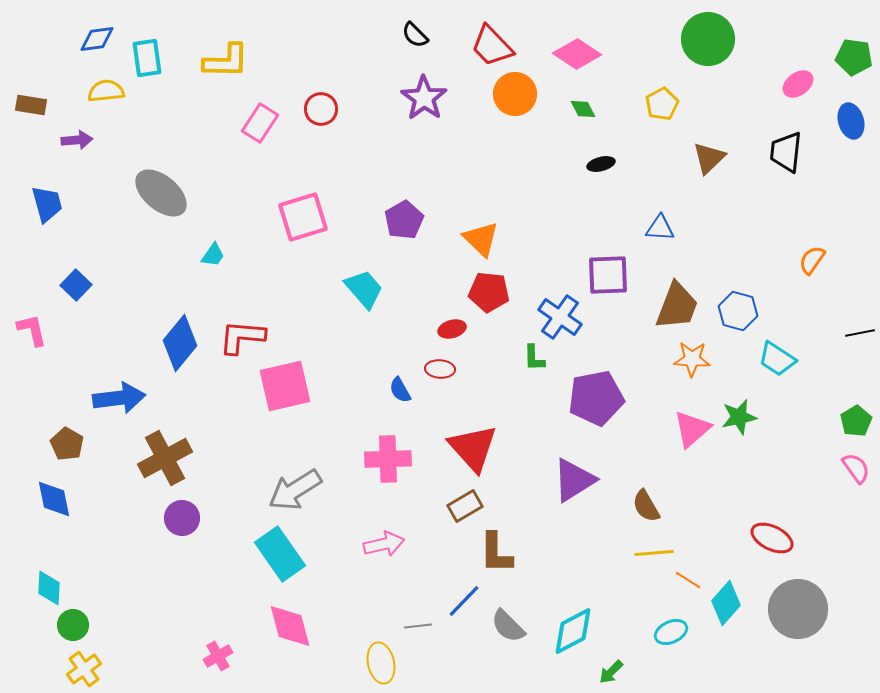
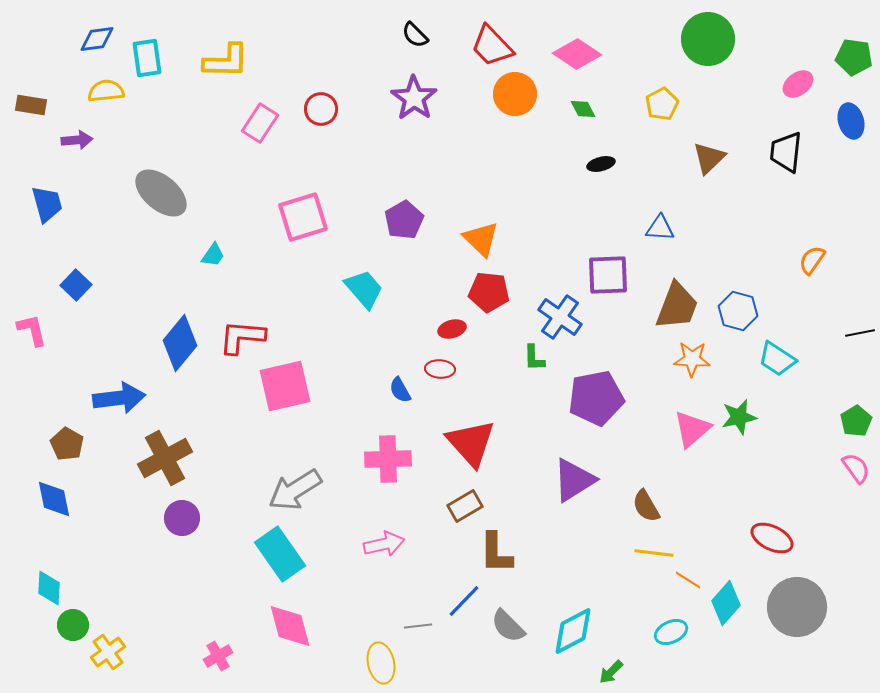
purple star at (424, 98): moved 10 px left
red triangle at (473, 448): moved 2 px left, 5 px up
yellow line at (654, 553): rotated 12 degrees clockwise
gray circle at (798, 609): moved 1 px left, 2 px up
yellow cross at (84, 669): moved 24 px right, 17 px up
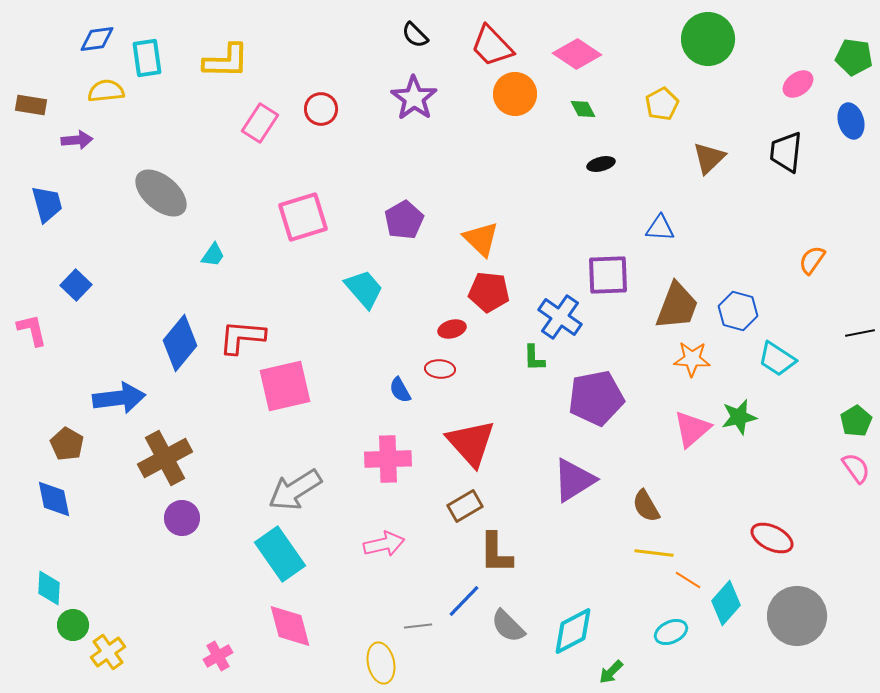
gray circle at (797, 607): moved 9 px down
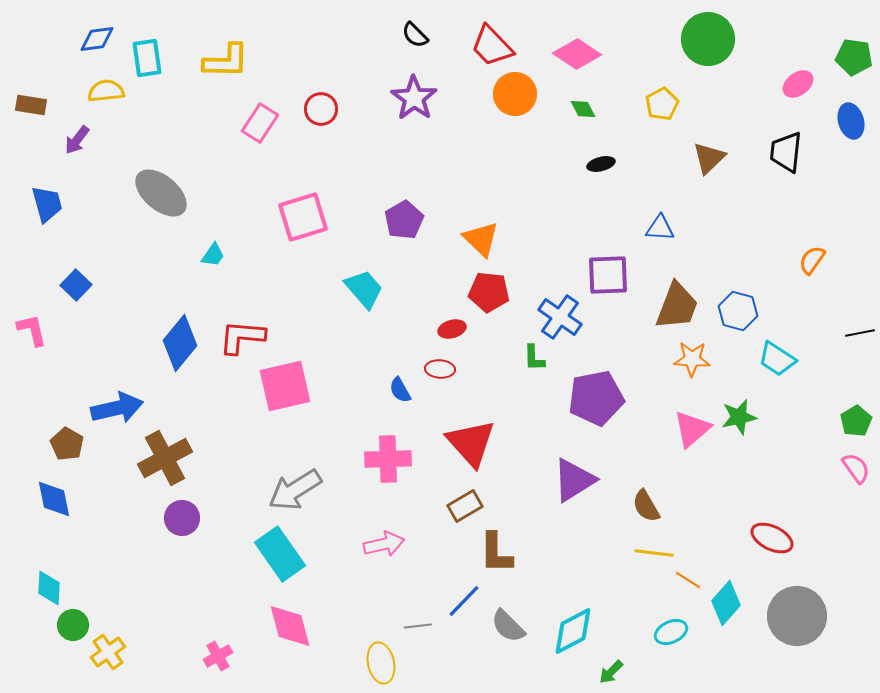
purple arrow at (77, 140): rotated 132 degrees clockwise
blue arrow at (119, 398): moved 2 px left, 10 px down; rotated 6 degrees counterclockwise
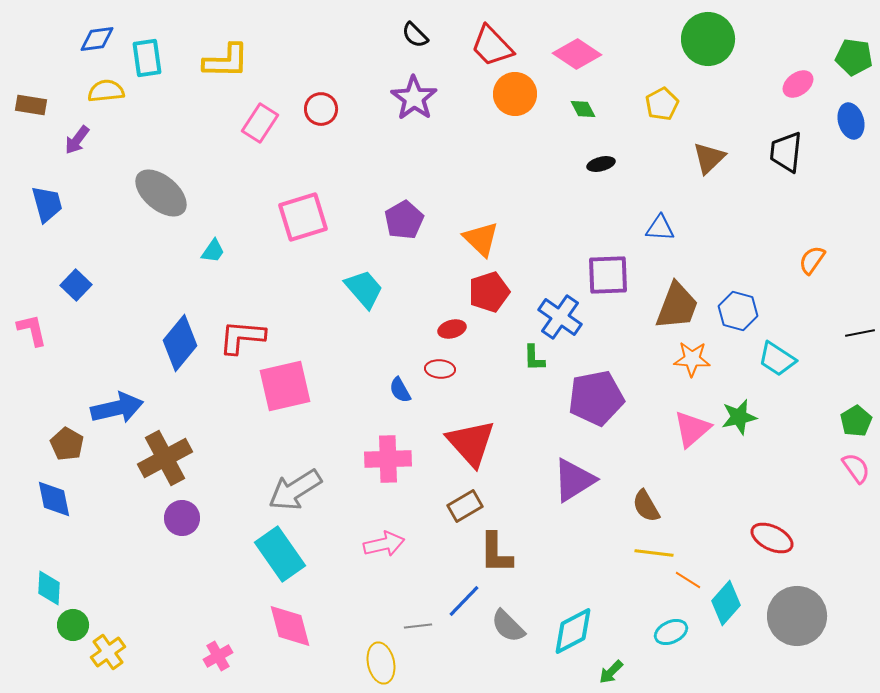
cyan trapezoid at (213, 255): moved 4 px up
red pentagon at (489, 292): rotated 24 degrees counterclockwise
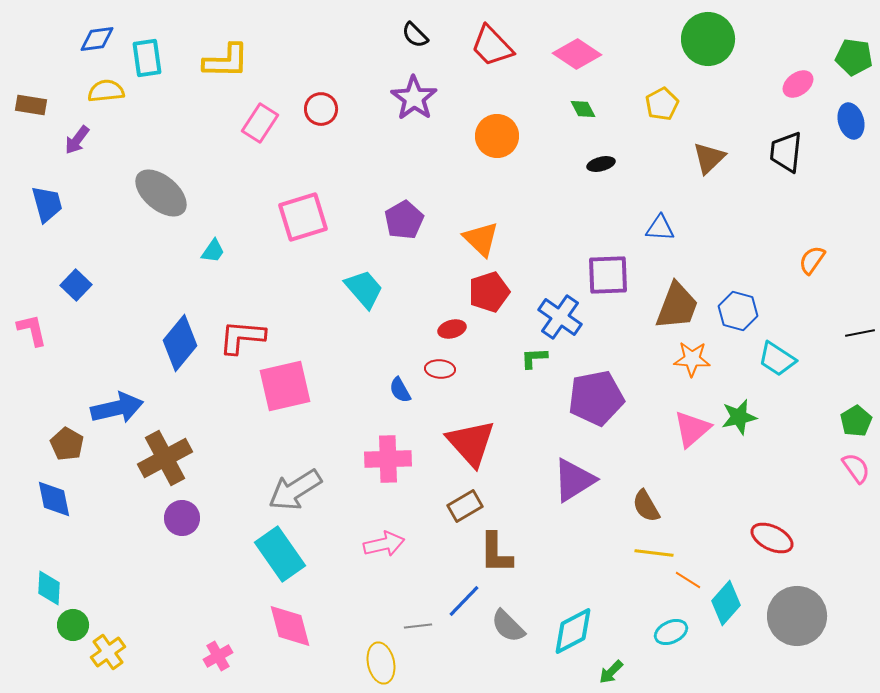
orange circle at (515, 94): moved 18 px left, 42 px down
green L-shape at (534, 358): rotated 88 degrees clockwise
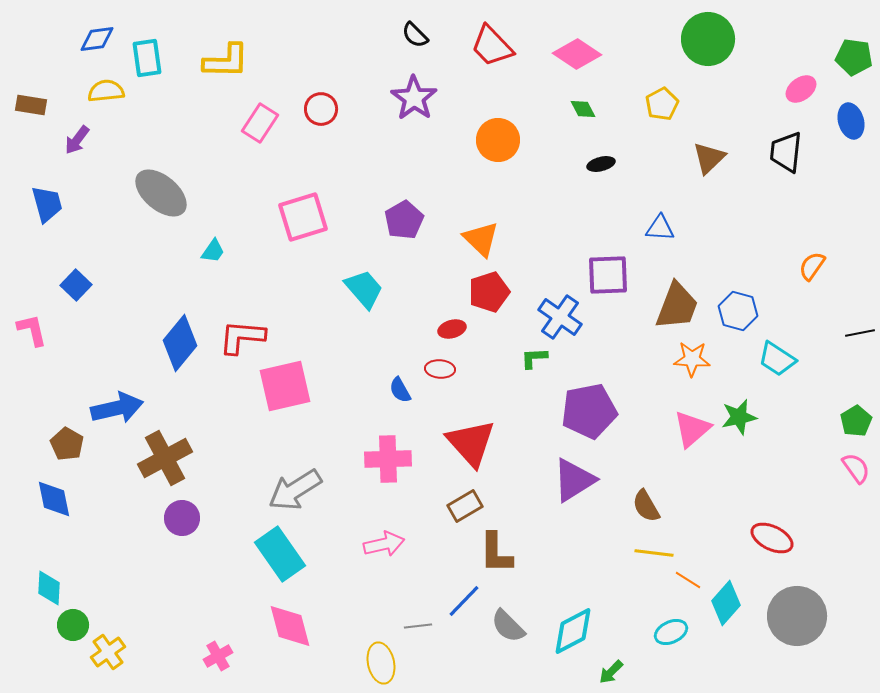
pink ellipse at (798, 84): moved 3 px right, 5 px down
orange circle at (497, 136): moved 1 px right, 4 px down
orange semicircle at (812, 260): moved 6 px down
purple pentagon at (596, 398): moved 7 px left, 13 px down
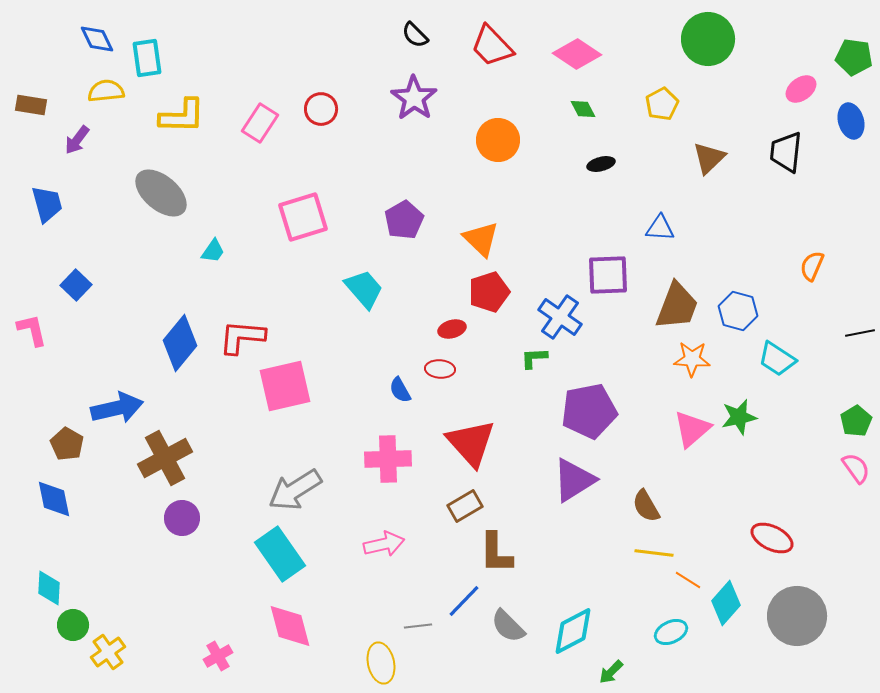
blue diamond at (97, 39): rotated 72 degrees clockwise
yellow L-shape at (226, 61): moved 44 px left, 55 px down
orange semicircle at (812, 266): rotated 12 degrees counterclockwise
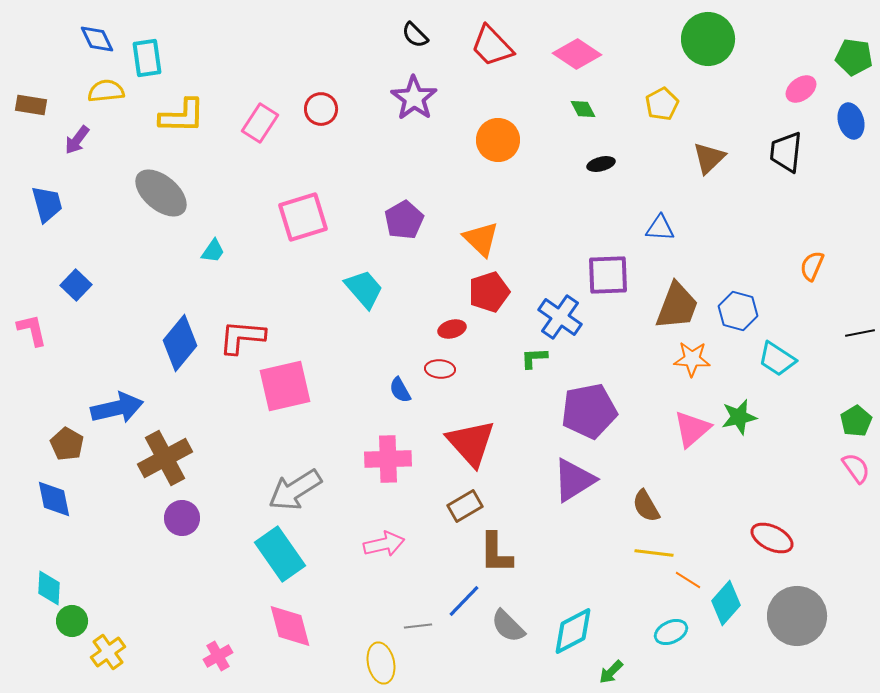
green circle at (73, 625): moved 1 px left, 4 px up
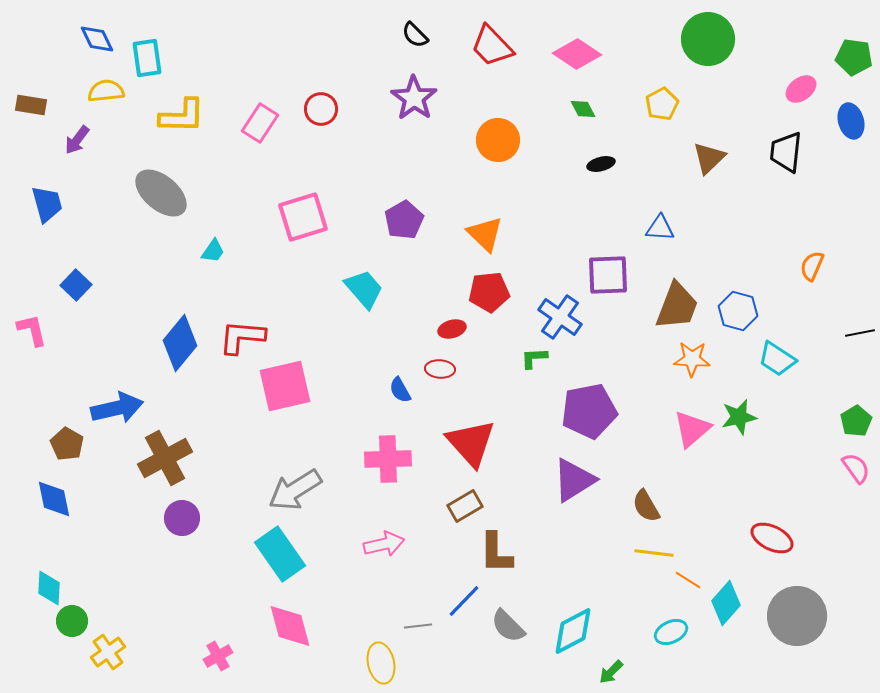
orange triangle at (481, 239): moved 4 px right, 5 px up
red pentagon at (489, 292): rotated 12 degrees clockwise
